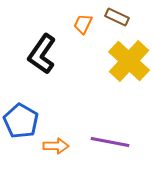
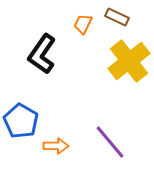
yellow cross: rotated 9 degrees clockwise
purple line: rotated 39 degrees clockwise
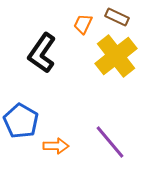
black L-shape: moved 1 px up
yellow cross: moved 13 px left, 5 px up
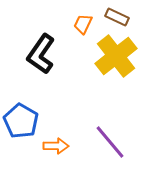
black L-shape: moved 1 px left, 1 px down
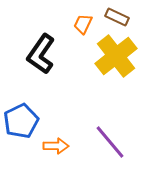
blue pentagon: rotated 16 degrees clockwise
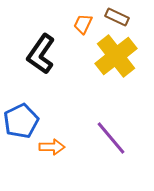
purple line: moved 1 px right, 4 px up
orange arrow: moved 4 px left, 1 px down
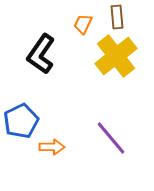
brown rectangle: rotated 60 degrees clockwise
